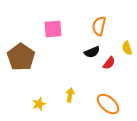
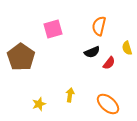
pink square: rotated 12 degrees counterclockwise
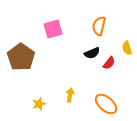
black semicircle: moved 1 px down
orange ellipse: moved 2 px left
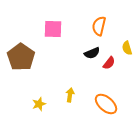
pink square: rotated 18 degrees clockwise
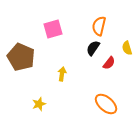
pink square: rotated 18 degrees counterclockwise
black semicircle: moved 1 px right, 5 px up; rotated 147 degrees clockwise
brown pentagon: rotated 12 degrees counterclockwise
yellow arrow: moved 8 px left, 21 px up
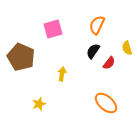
orange semicircle: moved 2 px left, 1 px up; rotated 12 degrees clockwise
black semicircle: moved 3 px down
orange ellipse: moved 1 px up
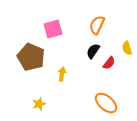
brown pentagon: moved 10 px right
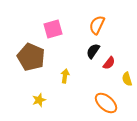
yellow semicircle: moved 31 px down
yellow arrow: moved 3 px right, 2 px down
yellow star: moved 4 px up
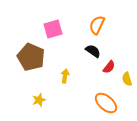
black semicircle: rotated 91 degrees clockwise
red semicircle: moved 4 px down
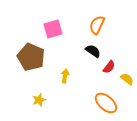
yellow semicircle: rotated 144 degrees clockwise
